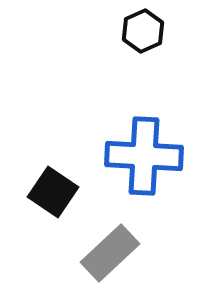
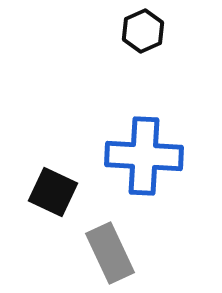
black square: rotated 9 degrees counterclockwise
gray rectangle: rotated 72 degrees counterclockwise
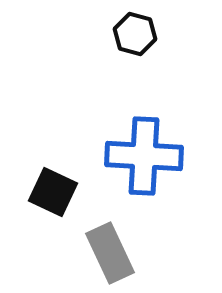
black hexagon: moved 8 px left, 3 px down; rotated 21 degrees counterclockwise
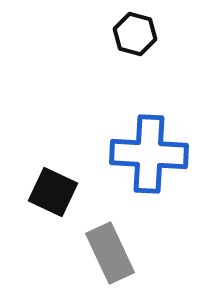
blue cross: moved 5 px right, 2 px up
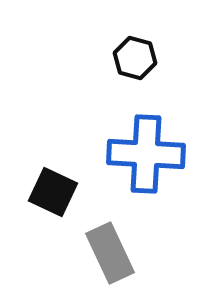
black hexagon: moved 24 px down
blue cross: moved 3 px left
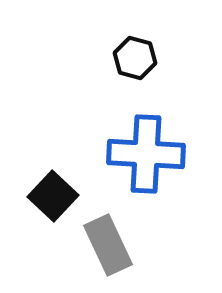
black square: moved 4 px down; rotated 18 degrees clockwise
gray rectangle: moved 2 px left, 8 px up
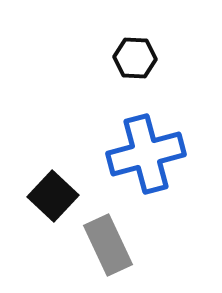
black hexagon: rotated 12 degrees counterclockwise
blue cross: rotated 18 degrees counterclockwise
